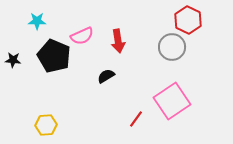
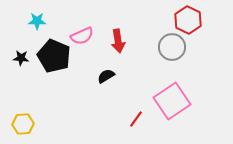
black star: moved 8 px right, 2 px up
yellow hexagon: moved 23 px left, 1 px up
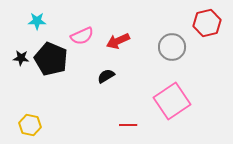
red hexagon: moved 19 px right, 3 px down; rotated 20 degrees clockwise
red arrow: rotated 75 degrees clockwise
black pentagon: moved 3 px left, 3 px down
red line: moved 8 px left, 6 px down; rotated 54 degrees clockwise
yellow hexagon: moved 7 px right, 1 px down; rotated 15 degrees clockwise
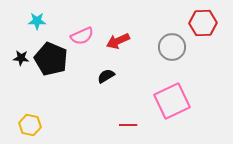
red hexagon: moved 4 px left; rotated 12 degrees clockwise
pink square: rotated 9 degrees clockwise
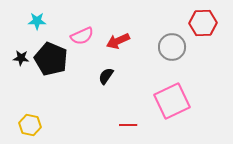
black semicircle: rotated 24 degrees counterclockwise
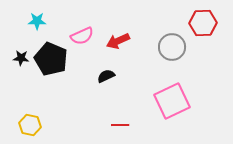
black semicircle: rotated 30 degrees clockwise
red line: moved 8 px left
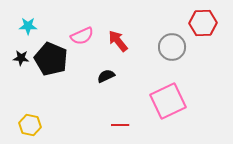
cyan star: moved 9 px left, 5 px down
red arrow: rotated 75 degrees clockwise
pink square: moved 4 px left
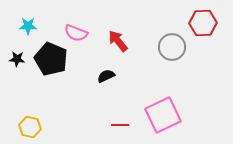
pink semicircle: moved 6 px left, 3 px up; rotated 45 degrees clockwise
black star: moved 4 px left, 1 px down
pink square: moved 5 px left, 14 px down
yellow hexagon: moved 2 px down
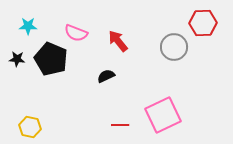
gray circle: moved 2 px right
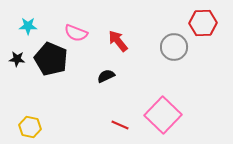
pink square: rotated 21 degrees counterclockwise
red line: rotated 24 degrees clockwise
